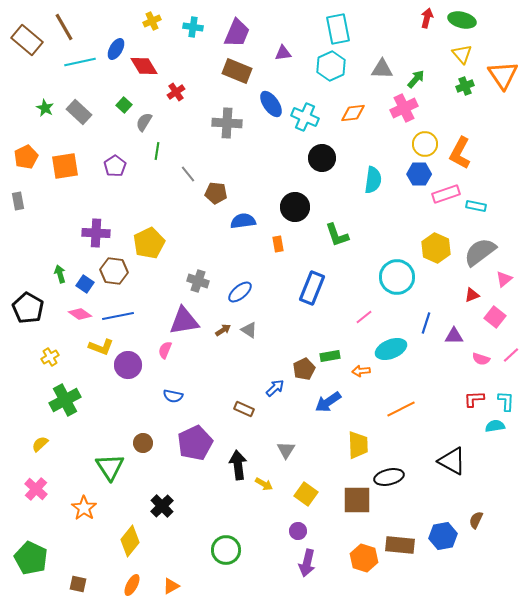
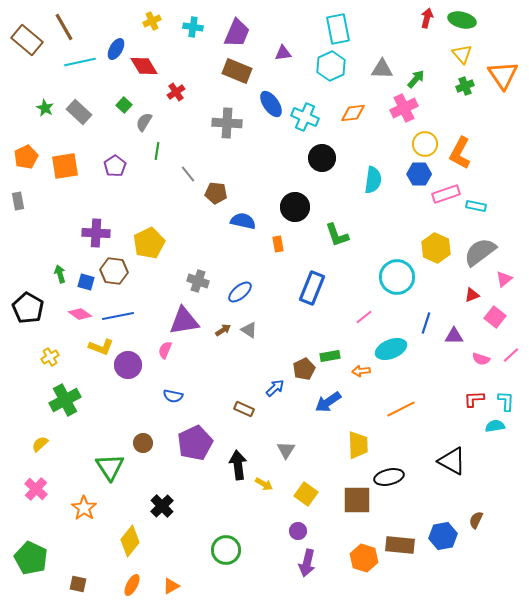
blue semicircle at (243, 221): rotated 20 degrees clockwise
blue square at (85, 284): moved 1 px right, 2 px up; rotated 18 degrees counterclockwise
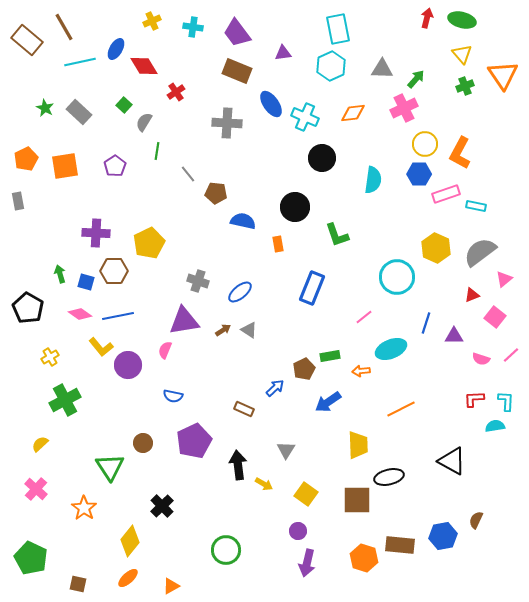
purple trapezoid at (237, 33): rotated 120 degrees clockwise
orange pentagon at (26, 157): moved 2 px down
brown hexagon at (114, 271): rotated 8 degrees counterclockwise
yellow L-shape at (101, 347): rotated 30 degrees clockwise
purple pentagon at (195, 443): moved 1 px left, 2 px up
orange ellipse at (132, 585): moved 4 px left, 7 px up; rotated 20 degrees clockwise
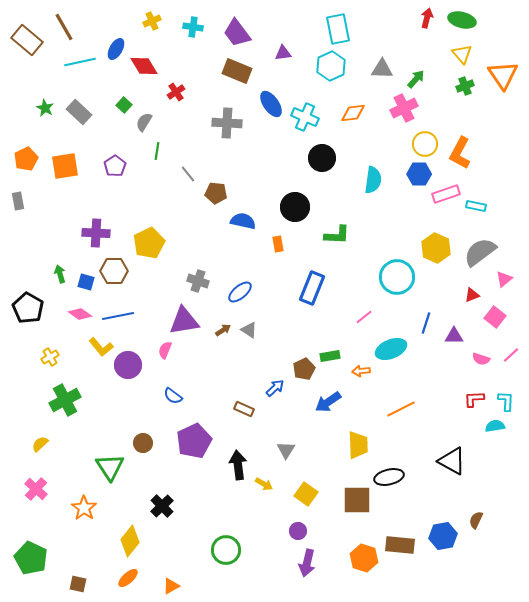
green L-shape at (337, 235): rotated 68 degrees counterclockwise
blue semicircle at (173, 396): rotated 24 degrees clockwise
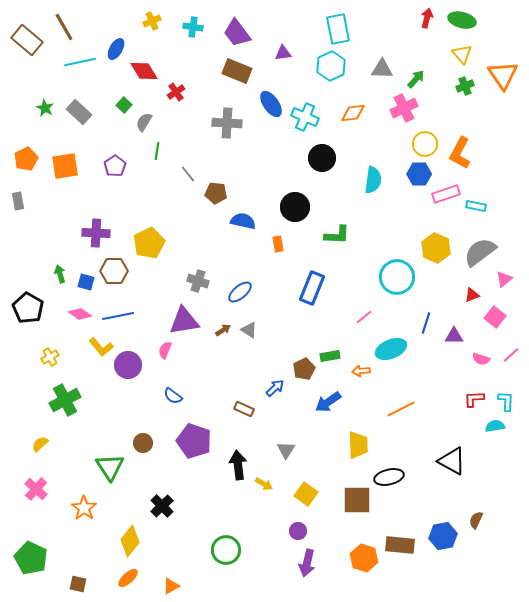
red diamond at (144, 66): moved 5 px down
purple pentagon at (194, 441): rotated 28 degrees counterclockwise
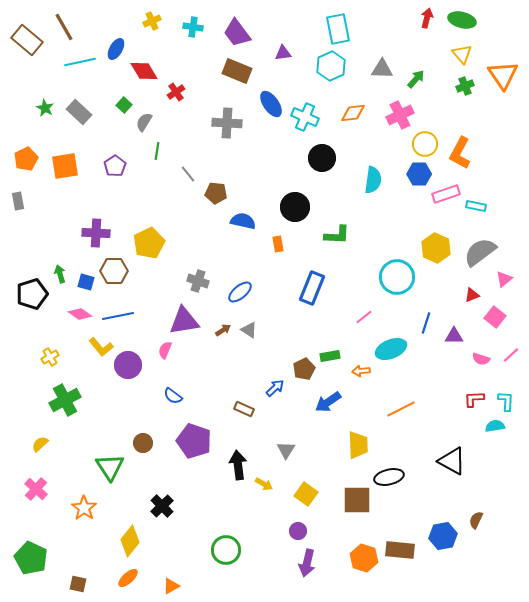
pink cross at (404, 108): moved 4 px left, 7 px down
black pentagon at (28, 308): moved 4 px right, 14 px up; rotated 24 degrees clockwise
brown rectangle at (400, 545): moved 5 px down
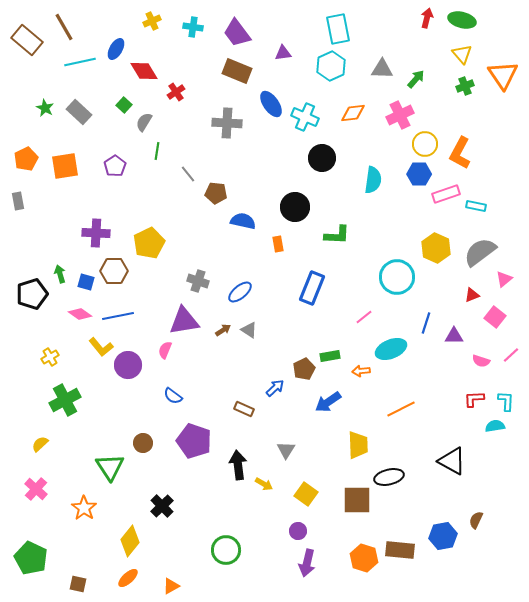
pink semicircle at (481, 359): moved 2 px down
